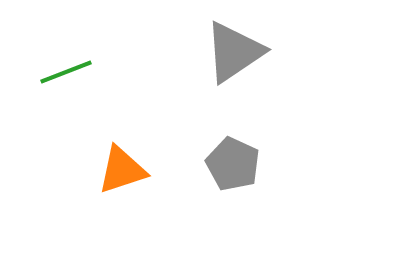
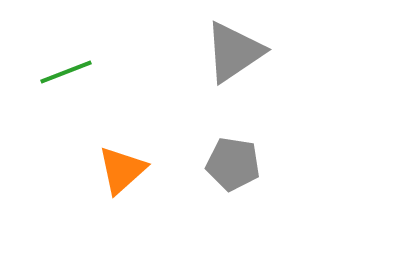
gray pentagon: rotated 16 degrees counterclockwise
orange triangle: rotated 24 degrees counterclockwise
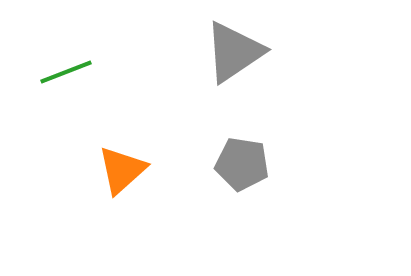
gray pentagon: moved 9 px right
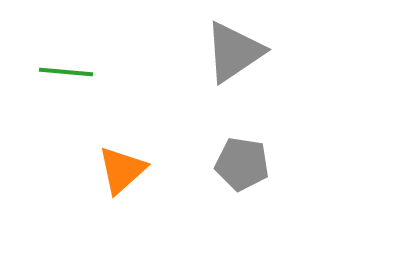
green line: rotated 26 degrees clockwise
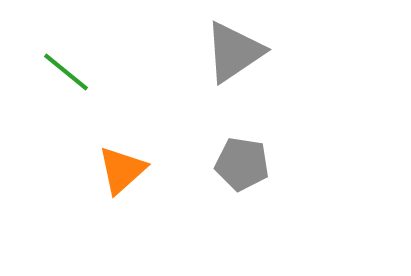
green line: rotated 34 degrees clockwise
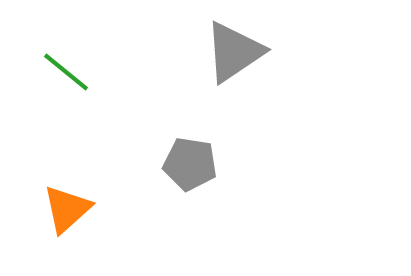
gray pentagon: moved 52 px left
orange triangle: moved 55 px left, 39 px down
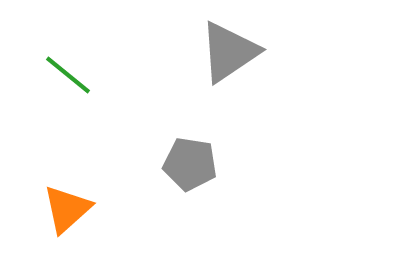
gray triangle: moved 5 px left
green line: moved 2 px right, 3 px down
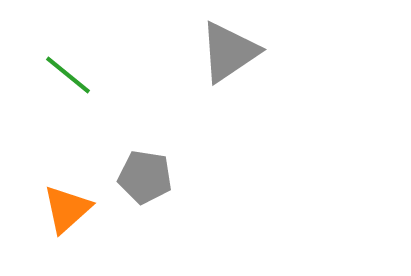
gray pentagon: moved 45 px left, 13 px down
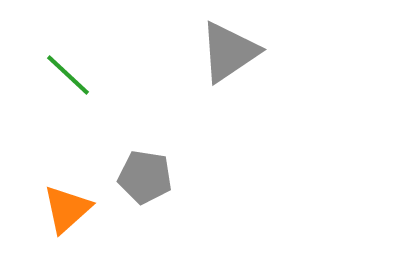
green line: rotated 4 degrees clockwise
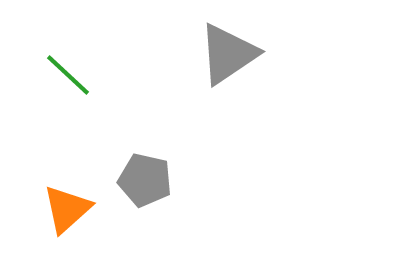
gray triangle: moved 1 px left, 2 px down
gray pentagon: moved 3 px down; rotated 4 degrees clockwise
